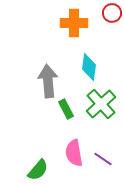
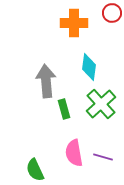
gray arrow: moved 2 px left
green rectangle: moved 2 px left; rotated 12 degrees clockwise
purple line: moved 2 px up; rotated 18 degrees counterclockwise
green semicircle: moved 3 px left; rotated 115 degrees clockwise
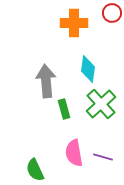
cyan diamond: moved 1 px left, 2 px down
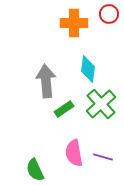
red circle: moved 3 px left, 1 px down
green rectangle: rotated 72 degrees clockwise
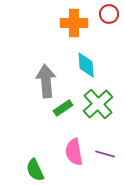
cyan diamond: moved 2 px left, 4 px up; rotated 12 degrees counterclockwise
green cross: moved 3 px left
green rectangle: moved 1 px left, 1 px up
pink semicircle: moved 1 px up
purple line: moved 2 px right, 3 px up
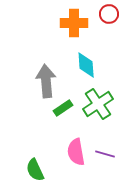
green cross: rotated 8 degrees clockwise
pink semicircle: moved 2 px right
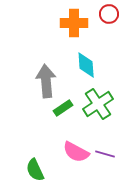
pink semicircle: rotated 52 degrees counterclockwise
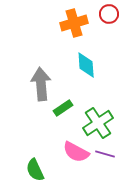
orange cross: rotated 16 degrees counterclockwise
gray arrow: moved 5 px left, 3 px down
green cross: moved 19 px down
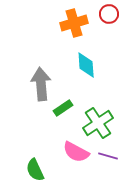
purple line: moved 3 px right, 2 px down
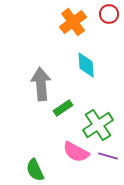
orange cross: moved 1 px left, 1 px up; rotated 20 degrees counterclockwise
green cross: moved 2 px down
